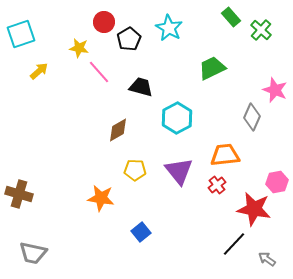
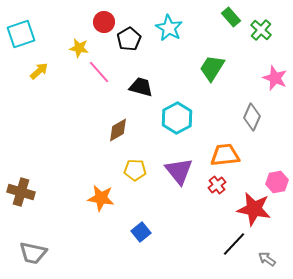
green trapezoid: rotated 32 degrees counterclockwise
pink star: moved 12 px up
brown cross: moved 2 px right, 2 px up
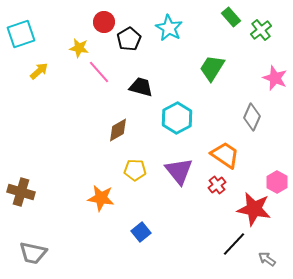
green cross: rotated 10 degrees clockwise
orange trapezoid: rotated 40 degrees clockwise
pink hexagon: rotated 20 degrees counterclockwise
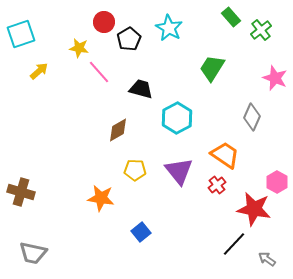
black trapezoid: moved 2 px down
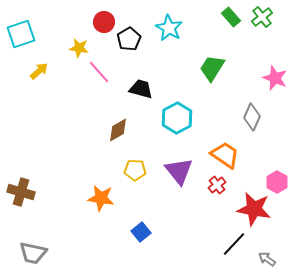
green cross: moved 1 px right, 13 px up
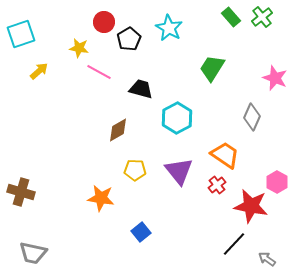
pink line: rotated 20 degrees counterclockwise
red star: moved 3 px left, 3 px up
